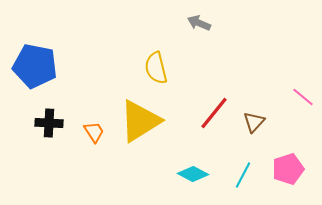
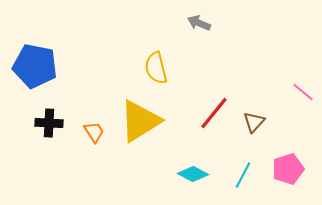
pink line: moved 5 px up
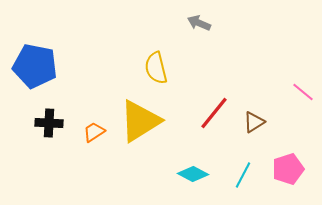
brown triangle: rotated 15 degrees clockwise
orange trapezoid: rotated 90 degrees counterclockwise
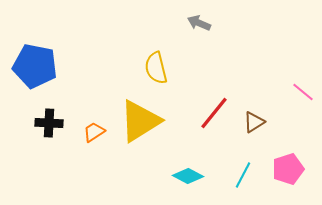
cyan diamond: moved 5 px left, 2 px down
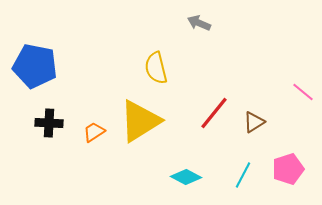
cyan diamond: moved 2 px left, 1 px down
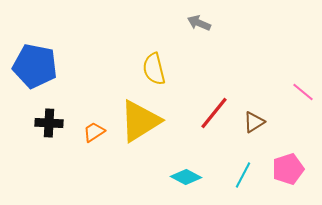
yellow semicircle: moved 2 px left, 1 px down
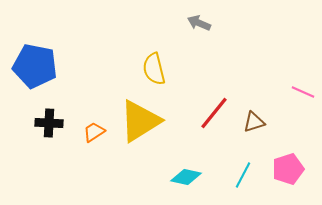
pink line: rotated 15 degrees counterclockwise
brown triangle: rotated 15 degrees clockwise
cyan diamond: rotated 16 degrees counterclockwise
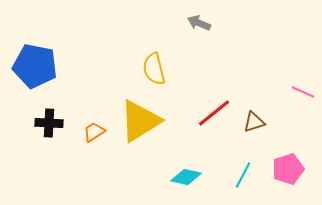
red line: rotated 12 degrees clockwise
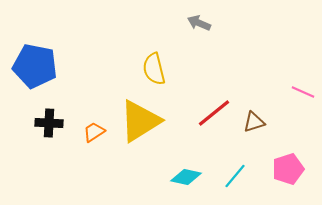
cyan line: moved 8 px left, 1 px down; rotated 12 degrees clockwise
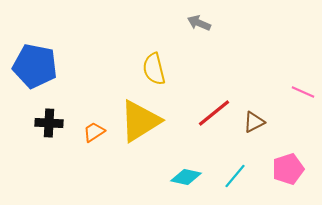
brown triangle: rotated 10 degrees counterclockwise
